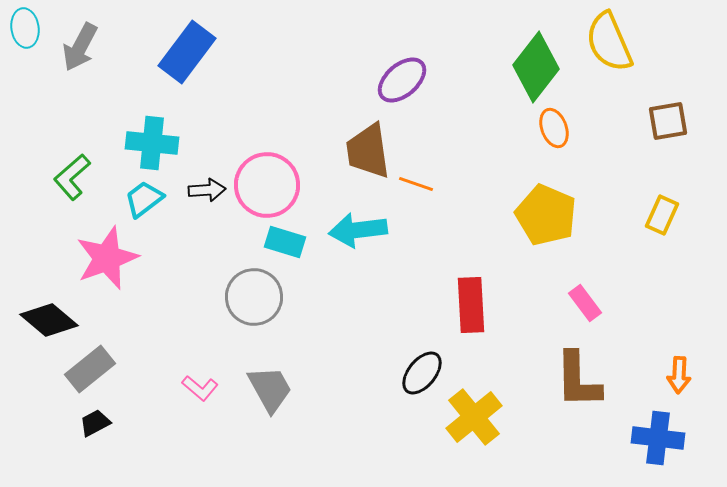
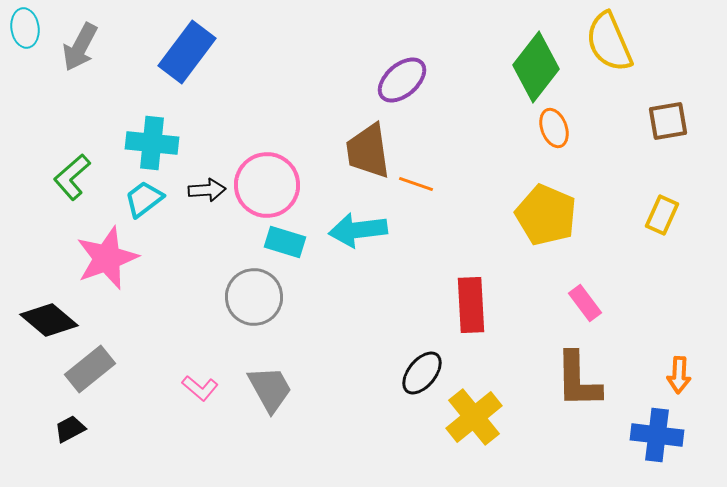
black trapezoid: moved 25 px left, 6 px down
blue cross: moved 1 px left, 3 px up
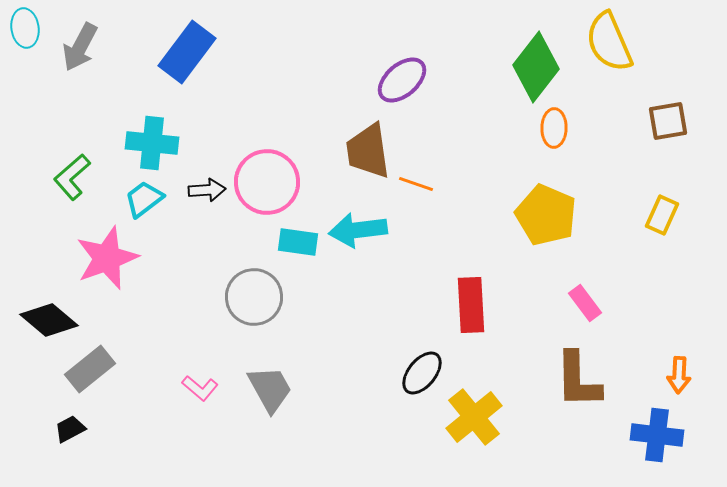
orange ellipse: rotated 21 degrees clockwise
pink circle: moved 3 px up
cyan rectangle: moved 13 px right; rotated 9 degrees counterclockwise
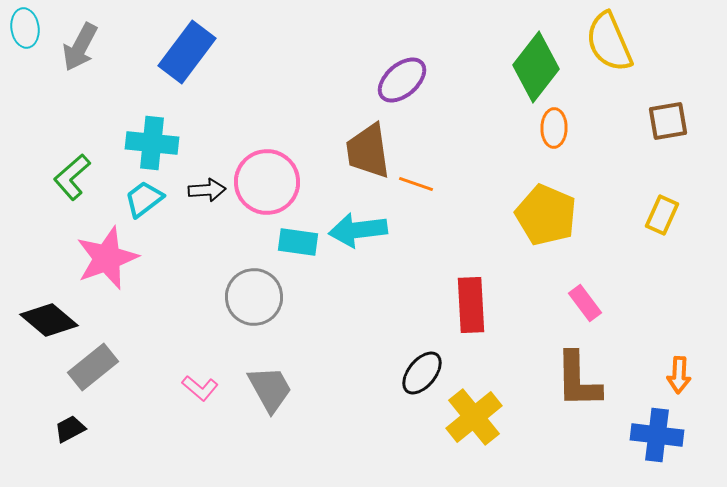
gray rectangle: moved 3 px right, 2 px up
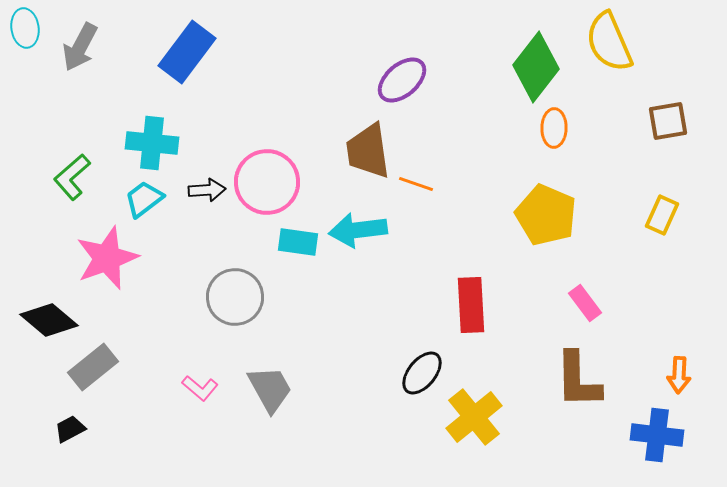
gray circle: moved 19 px left
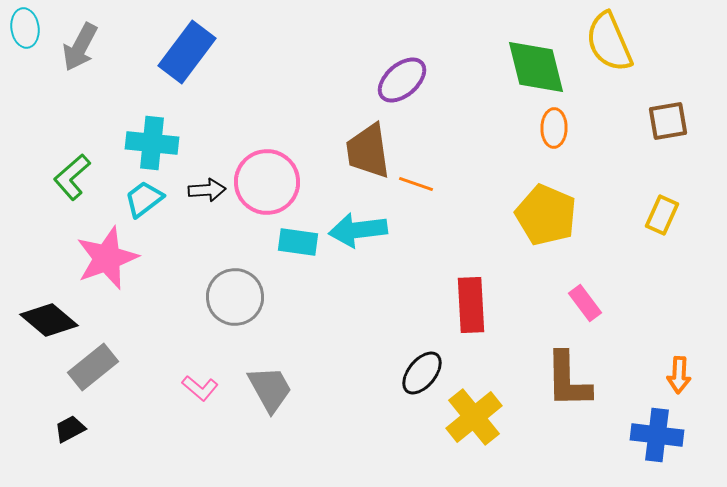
green diamond: rotated 52 degrees counterclockwise
brown L-shape: moved 10 px left
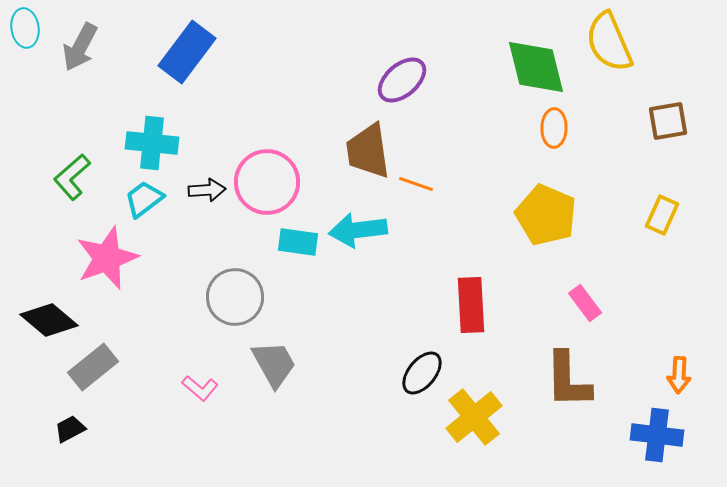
gray trapezoid: moved 4 px right, 25 px up
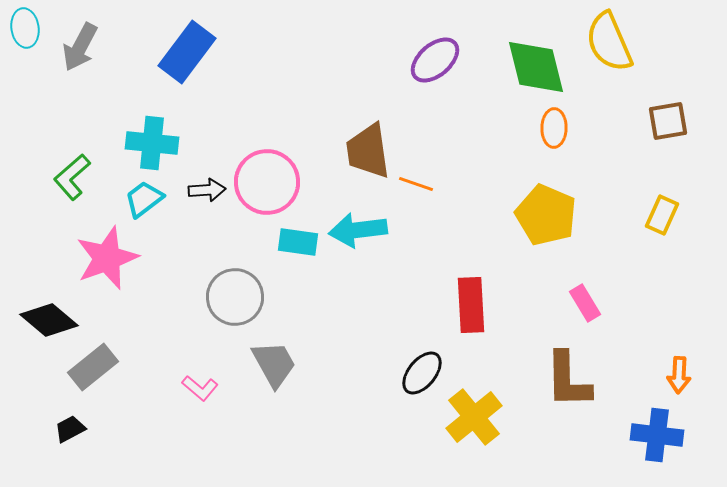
purple ellipse: moved 33 px right, 20 px up
pink rectangle: rotated 6 degrees clockwise
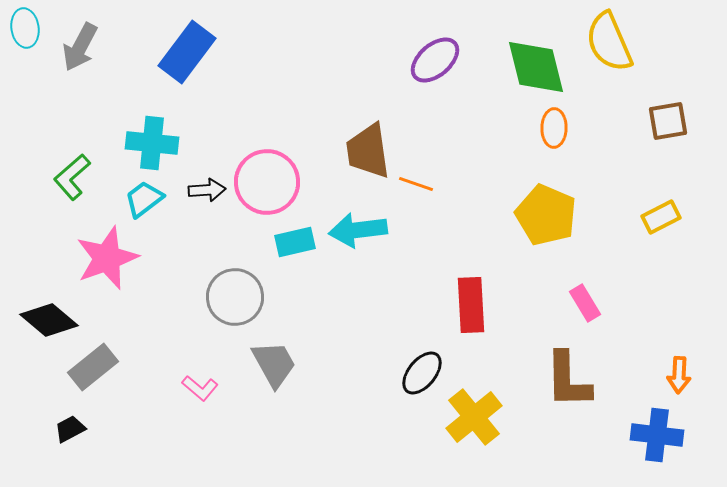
yellow rectangle: moved 1 px left, 2 px down; rotated 39 degrees clockwise
cyan rectangle: moved 3 px left; rotated 21 degrees counterclockwise
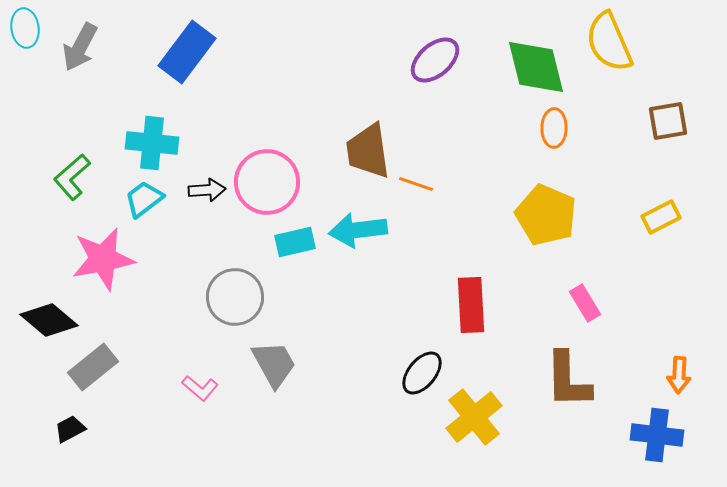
pink star: moved 4 px left, 1 px down; rotated 10 degrees clockwise
